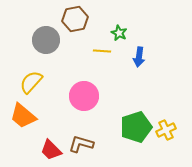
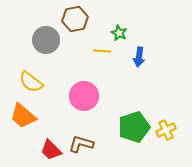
yellow semicircle: rotated 95 degrees counterclockwise
green pentagon: moved 2 px left
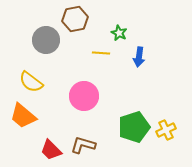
yellow line: moved 1 px left, 2 px down
brown L-shape: moved 2 px right, 1 px down
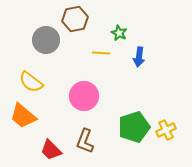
brown L-shape: moved 2 px right, 4 px up; rotated 85 degrees counterclockwise
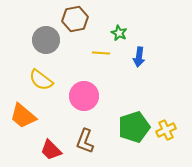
yellow semicircle: moved 10 px right, 2 px up
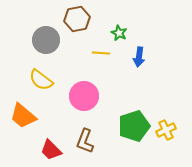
brown hexagon: moved 2 px right
green pentagon: moved 1 px up
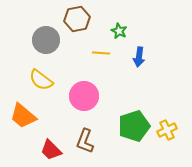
green star: moved 2 px up
yellow cross: moved 1 px right
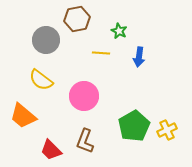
green pentagon: rotated 12 degrees counterclockwise
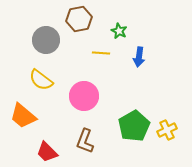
brown hexagon: moved 2 px right
red trapezoid: moved 4 px left, 2 px down
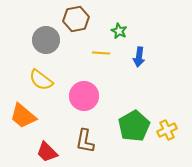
brown hexagon: moved 3 px left
brown L-shape: rotated 10 degrees counterclockwise
